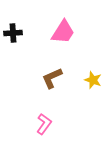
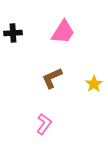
yellow star: moved 1 px right, 4 px down; rotated 18 degrees clockwise
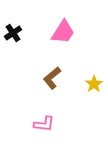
black cross: rotated 30 degrees counterclockwise
brown L-shape: rotated 15 degrees counterclockwise
pink L-shape: rotated 60 degrees clockwise
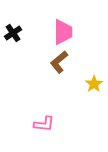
pink trapezoid: rotated 32 degrees counterclockwise
brown L-shape: moved 7 px right, 16 px up
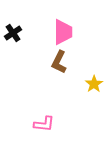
brown L-shape: rotated 25 degrees counterclockwise
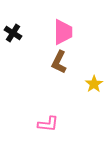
black cross: rotated 24 degrees counterclockwise
pink L-shape: moved 4 px right
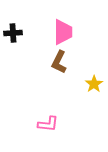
black cross: rotated 36 degrees counterclockwise
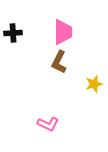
yellow star: rotated 18 degrees clockwise
pink L-shape: rotated 20 degrees clockwise
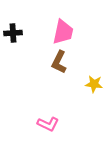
pink trapezoid: rotated 12 degrees clockwise
yellow star: rotated 24 degrees clockwise
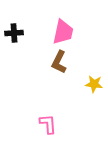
black cross: moved 1 px right
pink L-shape: rotated 120 degrees counterclockwise
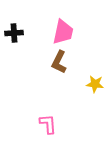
yellow star: moved 1 px right
